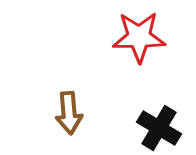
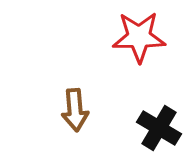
brown arrow: moved 6 px right, 3 px up
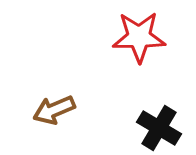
brown arrow: moved 21 px left; rotated 72 degrees clockwise
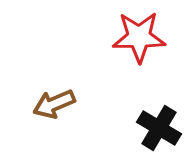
brown arrow: moved 6 px up
